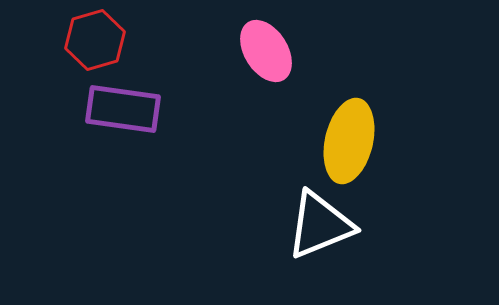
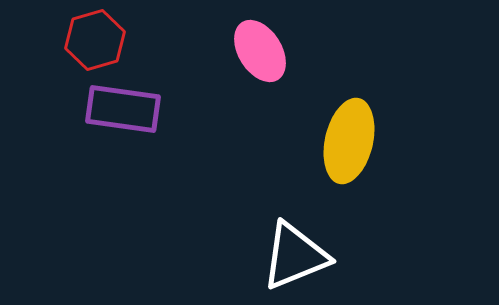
pink ellipse: moved 6 px left
white triangle: moved 25 px left, 31 px down
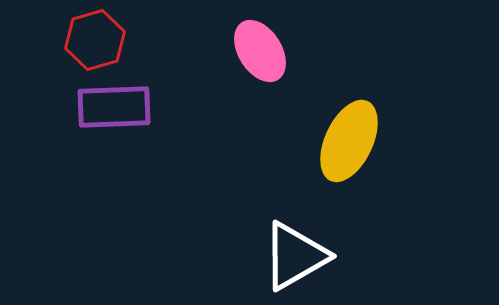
purple rectangle: moved 9 px left, 2 px up; rotated 10 degrees counterclockwise
yellow ellipse: rotated 12 degrees clockwise
white triangle: rotated 8 degrees counterclockwise
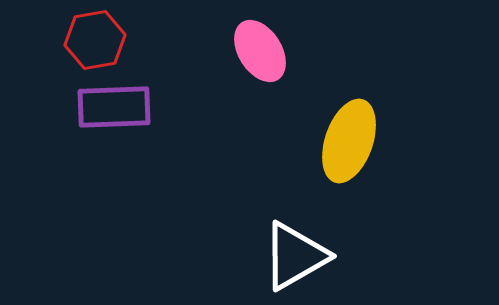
red hexagon: rotated 6 degrees clockwise
yellow ellipse: rotated 6 degrees counterclockwise
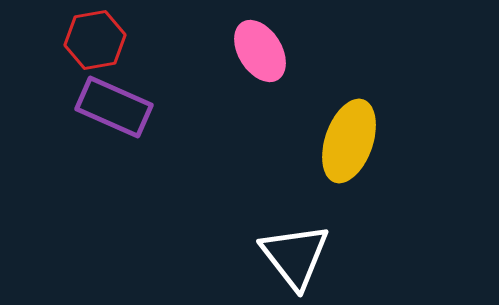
purple rectangle: rotated 26 degrees clockwise
white triangle: rotated 38 degrees counterclockwise
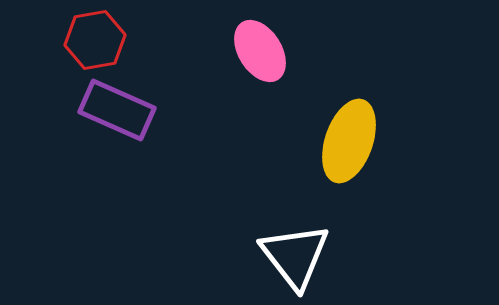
purple rectangle: moved 3 px right, 3 px down
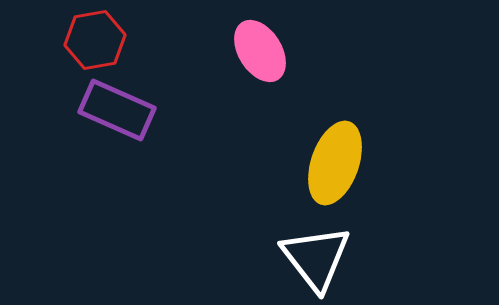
yellow ellipse: moved 14 px left, 22 px down
white triangle: moved 21 px right, 2 px down
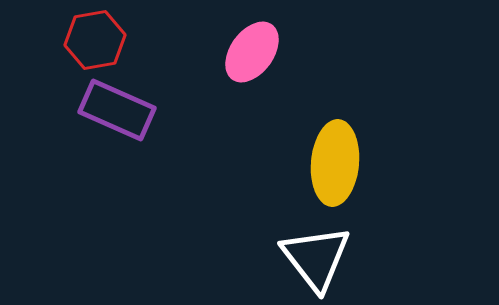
pink ellipse: moved 8 px left, 1 px down; rotated 68 degrees clockwise
yellow ellipse: rotated 14 degrees counterclockwise
